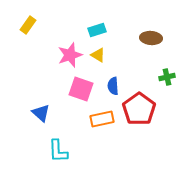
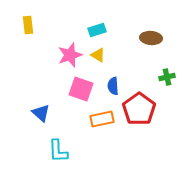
yellow rectangle: rotated 42 degrees counterclockwise
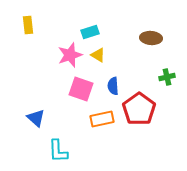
cyan rectangle: moved 7 px left, 2 px down
blue triangle: moved 5 px left, 5 px down
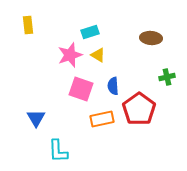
blue triangle: rotated 18 degrees clockwise
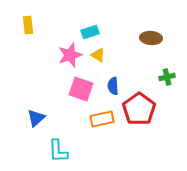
blue triangle: rotated 18 degrees clockwise
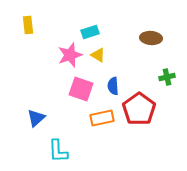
orange rectangle: moved 1 px up
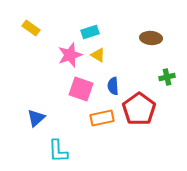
yellow rectangle: moved 3 px right, 3 px down; rotated 48 degrees counterclockwise
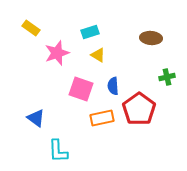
pink star: moved 13 px left, 2 px up
blue triangle: rotated 42 degrees counterclockwise
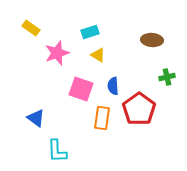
brown ellipse: moved 1 px right, 2 px down
orange rectangle: rotated 70 degrees counterclockwise
cyan L-shape: moved 1 px left
